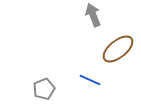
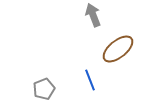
blue line: rotated 45 degrees clockwise
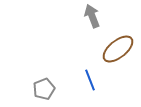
gray arrow: moved 1 px left, 1 px down
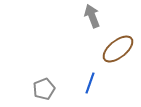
blue line: moved 3 px down; rotated 40 degrees clockwise
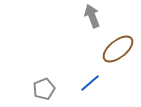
blue line: rotated 30 degrees clockwise
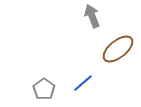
blue line: moved 7 px left
gray pentagon: rotated 15 degrees counterclockwise
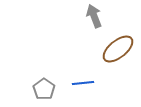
gray arrow: moved 2 px right
blue line: rotated 35 degrees clockwise
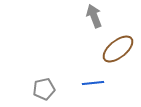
blue line: moved 10 px right
gray pentagon: rotated 25 degrees clockwise
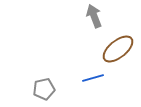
blue line: moved 5 px up; rotated 10 degrees counterclockwise
